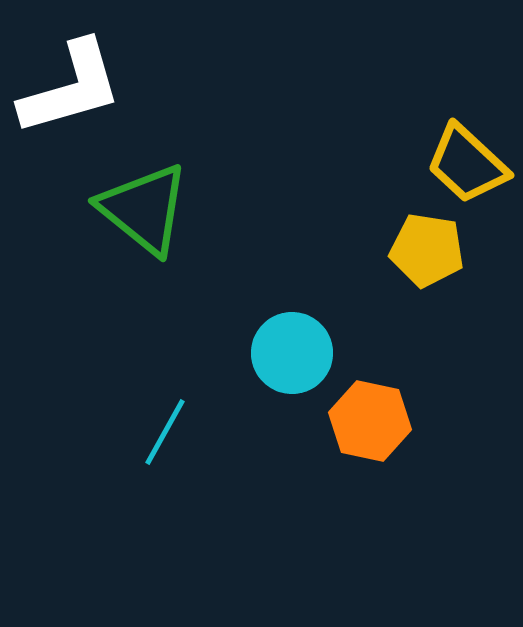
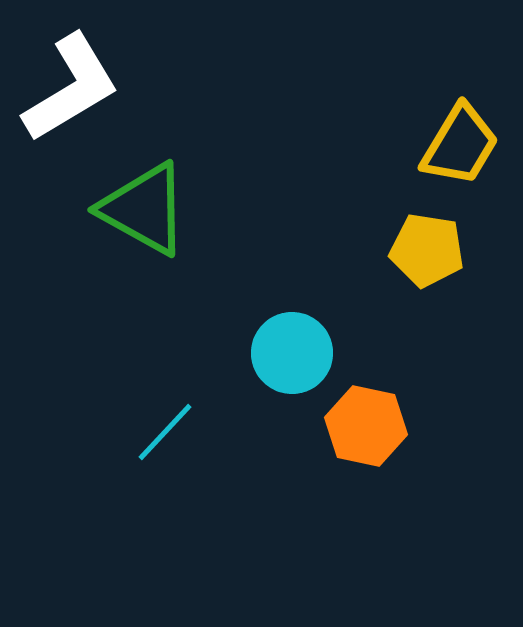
white L-shape: rotated 15 degrees counterclockwise
yellow trapezoid: moved 7 px left, 19 px up; rotated 102 degrees counterclockwise
green triangle: rotated 10 degrees counterclockwise
orange hexagon: moved 4 px left, 5 px down
cyan line: rotated 14 degrees clockwise
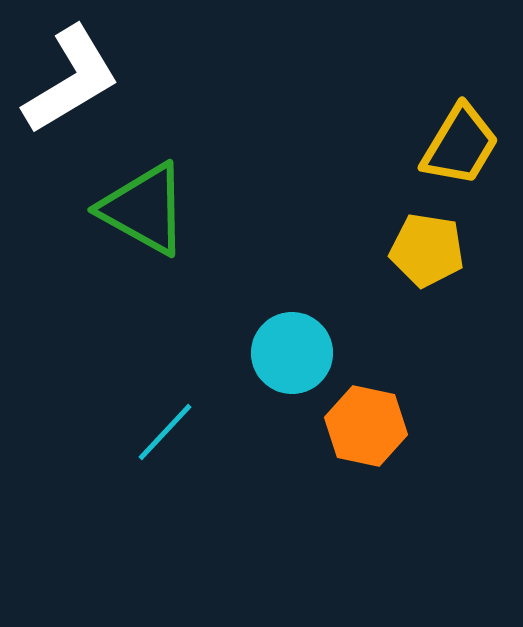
white L-shape: moved 8 px up
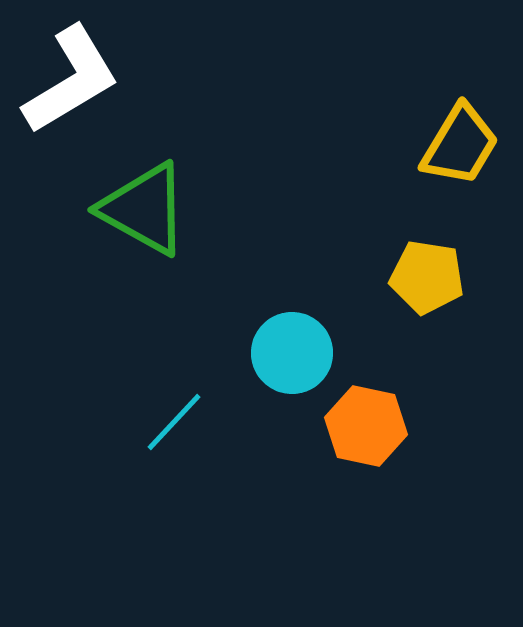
yellow pentagon: moved 27 px down
cyan line: moved 9 px right, 10 px up
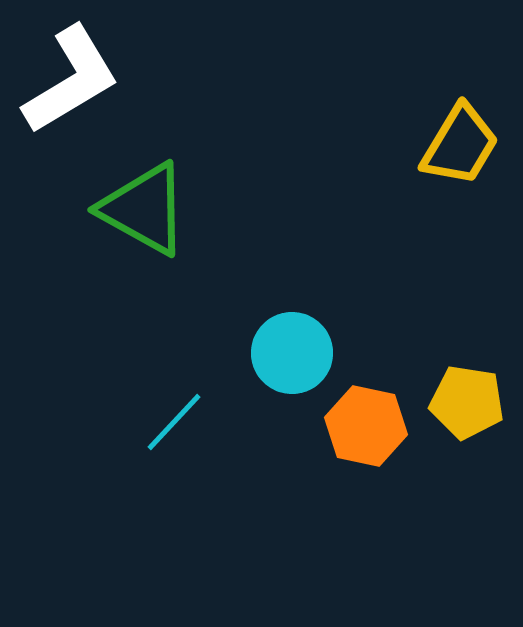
yellow pentagon: moved 40 px right, 125 px down
